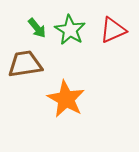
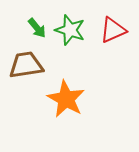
green star: rotated 12 degrees counterclockwise
brown trapezoid: moved 1 px right, 1 px down
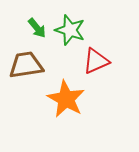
red triangle: moved 17 px left, 31 px down
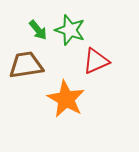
green arrow: moved 1 px right, 2 px down
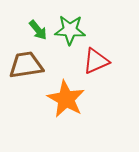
green star: rotated 16 degrees counterclockwise
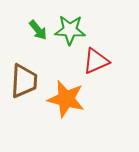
brown trapezoid: moved 2 px left, 16 px down; rotated 102 degrees clockwise
orange star: rotated 15 degrees counterclockwise
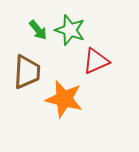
green star: rotated 16 degrees clockwise
brown trapezoid: moved 3 px right, 9 px up
orange star: moved 2 px left
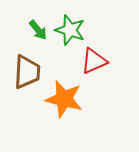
red triangle: moved 2 px left
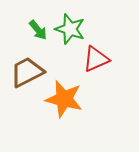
green star: moved 1 px up
red triangle: moved 2 px right, 2 px up
brown trapezoid: rotated 120 degrees counterclockwise
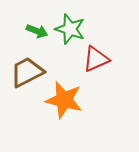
green arrow: moved 1 px left, 1 px down; rotated 30 degrees counterclockwise
orange star: moved 1 px down
